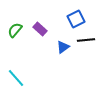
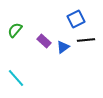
purple rectangle: moved 4 px right, 12 px down
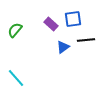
blue square: moved 3 px left; rotated 18 degrees clockwise
purple rectangle: moved 7 px right, 17 px up
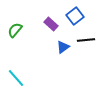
blue square: moved 2 px right, 3 px up; rotated 30 degrees counterclockwise
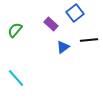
blue square: moved 3 px up
black line: moved 3 px right
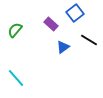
black line: rotated 36 degrees clockwise
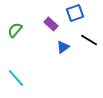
blue square: rotated 18 degrees clockwise
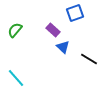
purple rectangle: moved 2 px right, 6 px down
black line: moved 19 px down
blue triangle: rotated 40 degrees counterclockwise
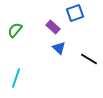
purple rectangle: moved 3 px up
blue triangle: moved 4 px left, 1 px down
cyan line: rotated 60 degrees clockwise
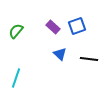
blue square: moved 2 px right, 13 px down
green semicircle: moved 1 px right, 1 px down
blue triangle: moved 1 px right, 6 px down
black line: rotated 24 degrees counterclockwise
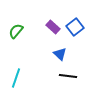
blue square: moved 2 px left, 1 px down; rotated 18 degrees counterclockwise
black line: moved 21 px left, 17 px down
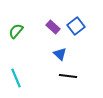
blue square: moved 1 px right, 1 px up
cyan line: rotated 42 degrees counterclockwise
